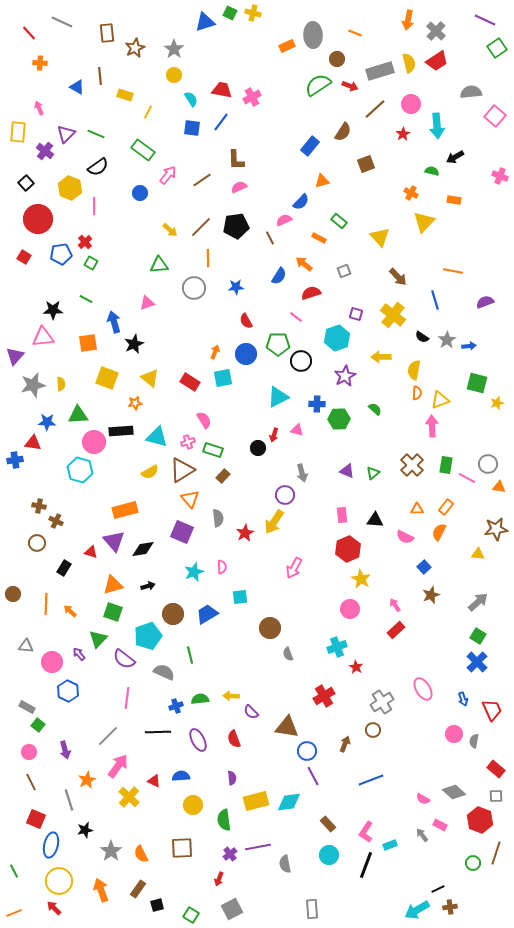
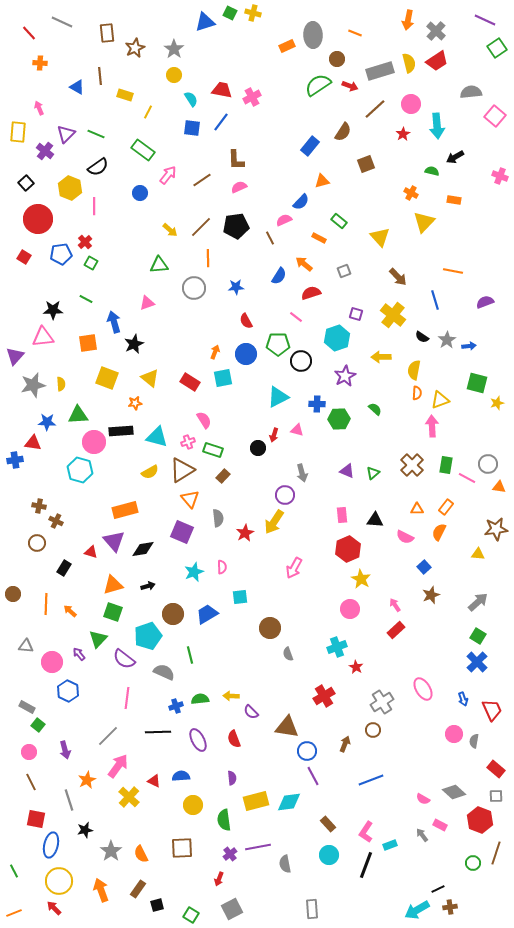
red square at (36, 819): rotated 12 degrees counterclockwise
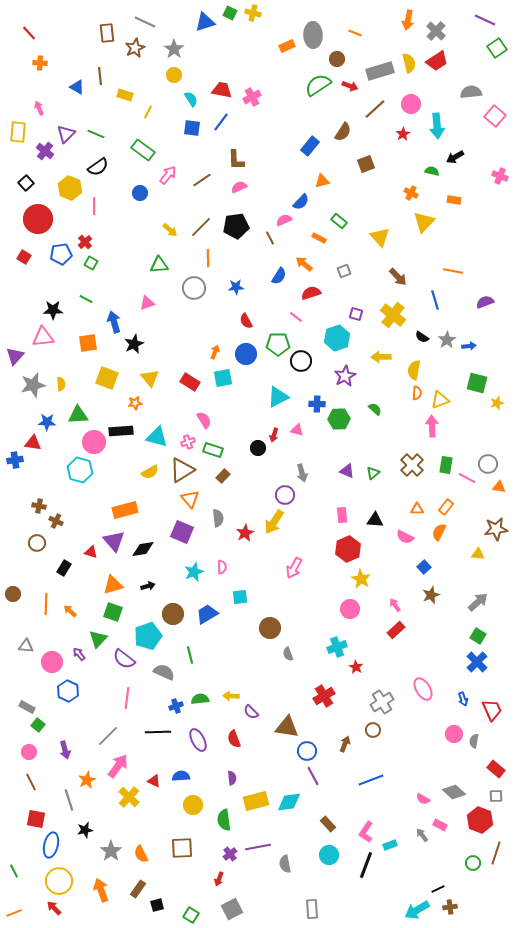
gray line at (62, 22): moved 83 px right
yellow triangle at (150, 378): rotated 12 degrees clockwise
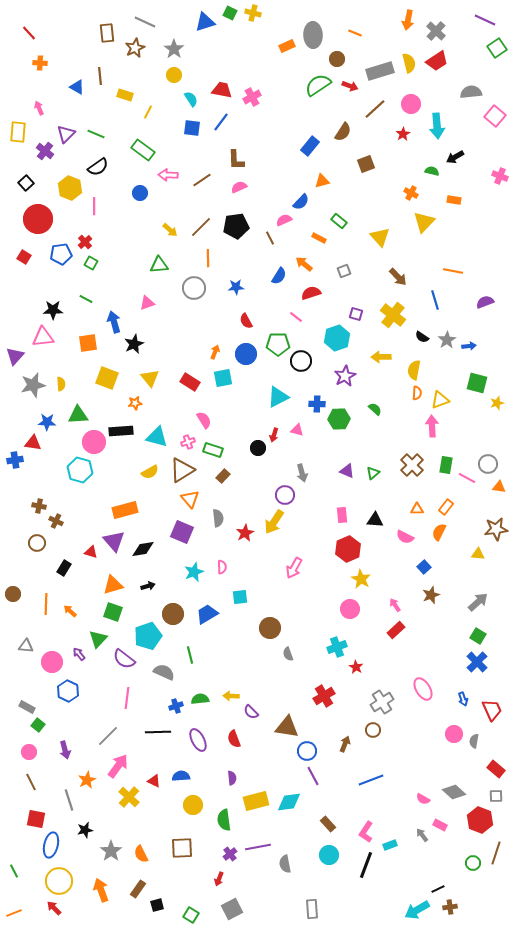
pink arrow at (168, 175): rotated 126 degrees counterclockwise
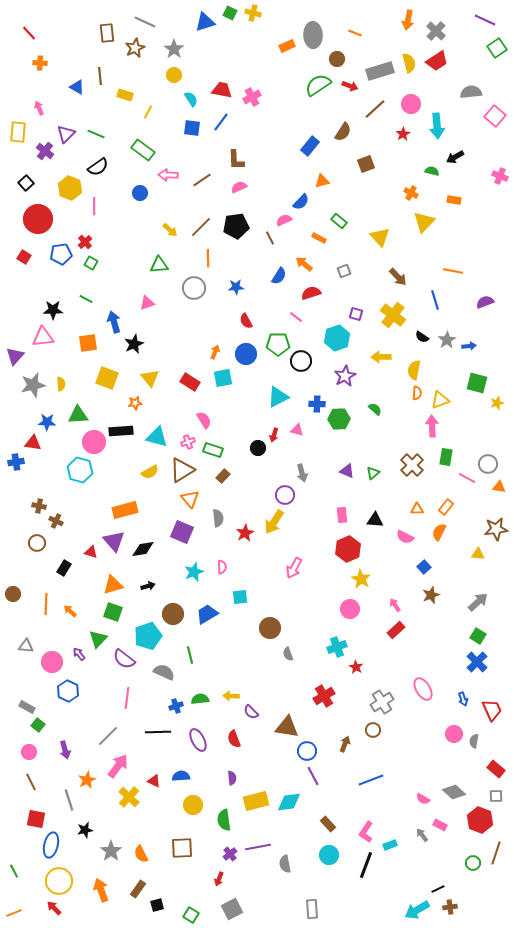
blue cross at (15, 460): moved 1 px right, 2 px down
green rectangle at (446, 465): moved 8 px up
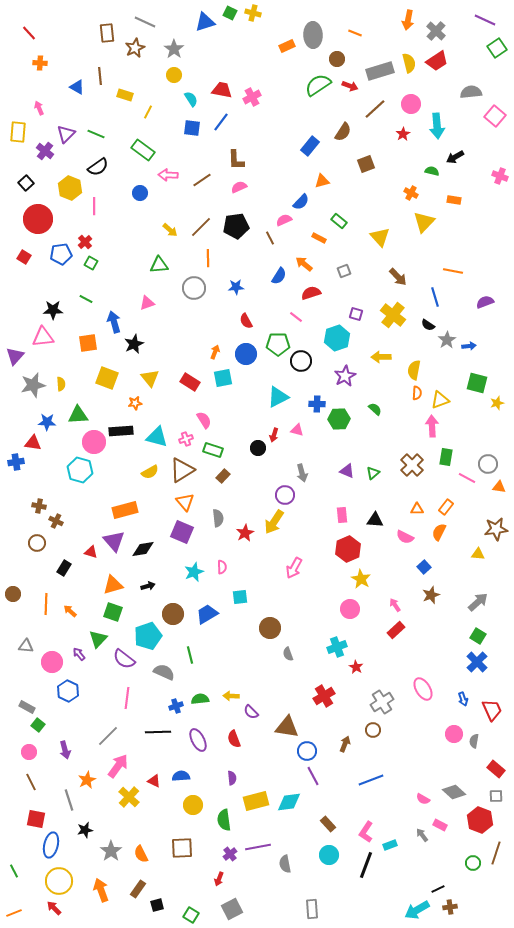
blue line at (435, 300): moved 3 px up
black semicircle at (422, 337): moved 6 px right, 12 px up
pink cross at (188, 442): moved 2 px left, 3 px up
orange triangle at (190, 499): moved 5 px left, 3 px down
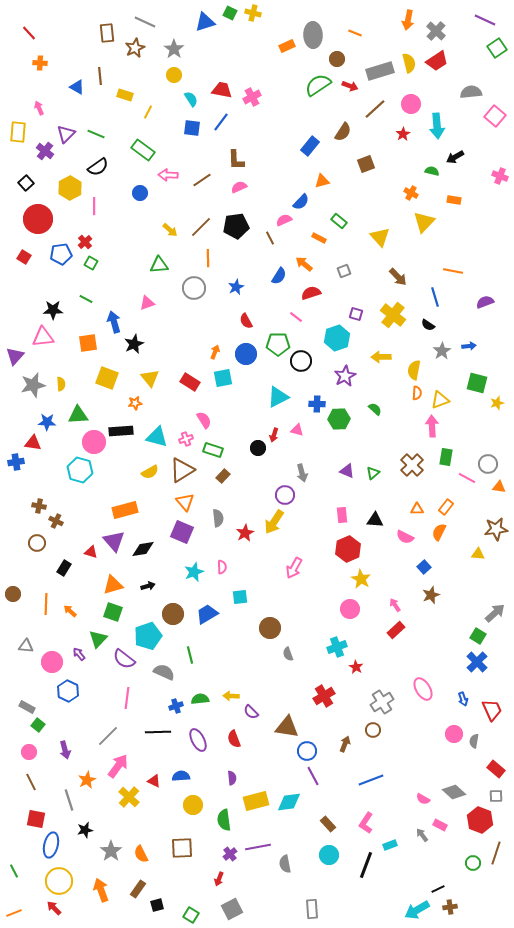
yellow hexagon at (70, 188): rotated 10 degrees clockwise
blue star at (236, 287): rotated 21 degrees counterclockwise
gray star at (447, 340): moved 5 px left, 11 px down
gray arrow at (478, 602): moved 17 px right, 11 px down
pink L-shape at (366, 832): moved 9 px up
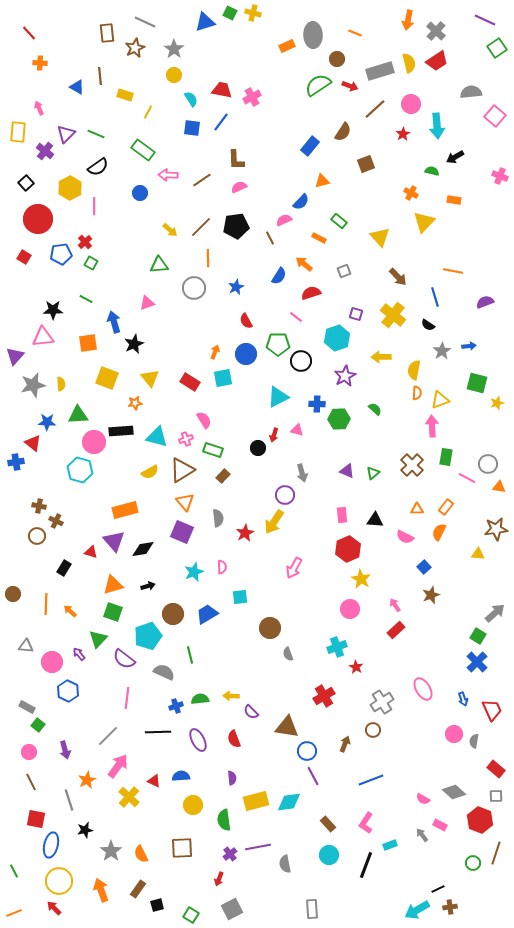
red triangle at (33, 443): rotated 30 degrees clockwise
brown circle at (37, 543): moved 7 px up
